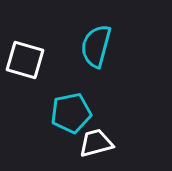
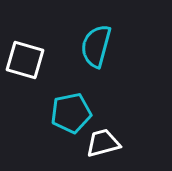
white trapezoid: moved 7 px right
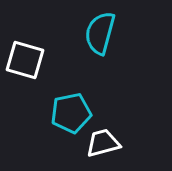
cyan semicircle: moved 4 px right, 13 px up
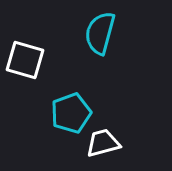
cyan pentagon: rotated 9 degrees counterclockwise
